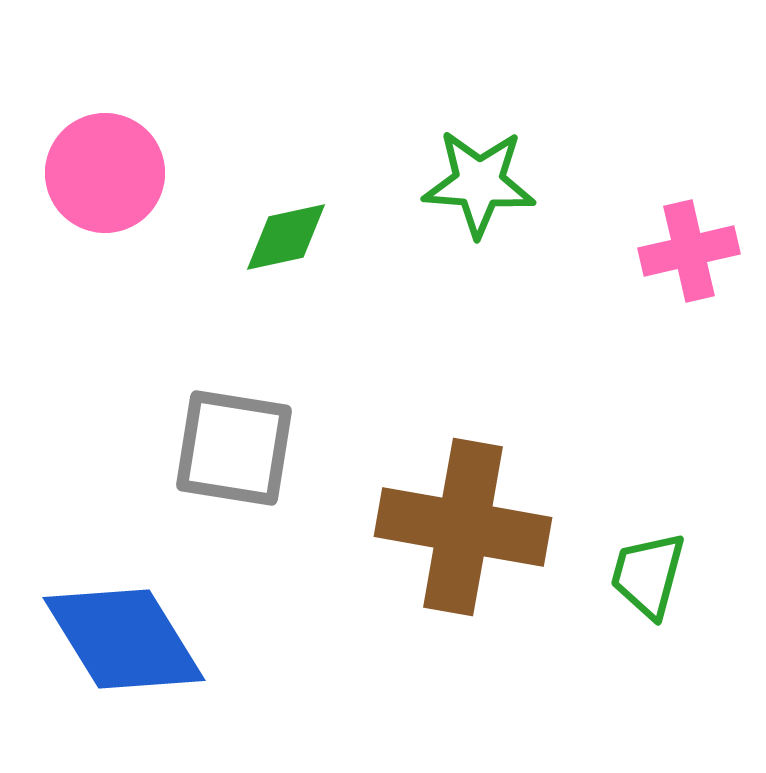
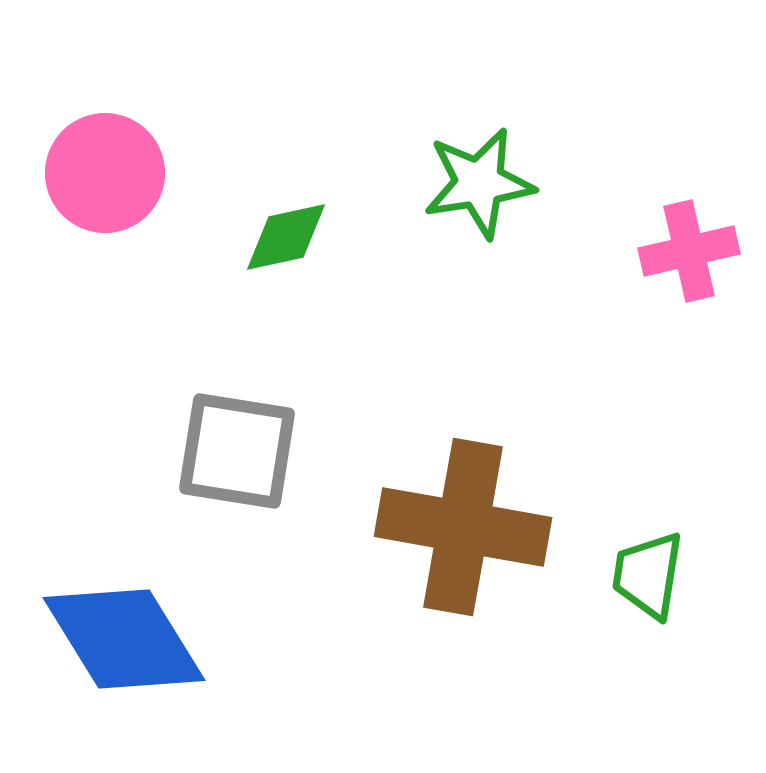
green star: rotated 13 degrees counterclockwise
gray square: moved 3 px right, 3 px down
green trapezoid: rotated 6 degrees counterclockwise
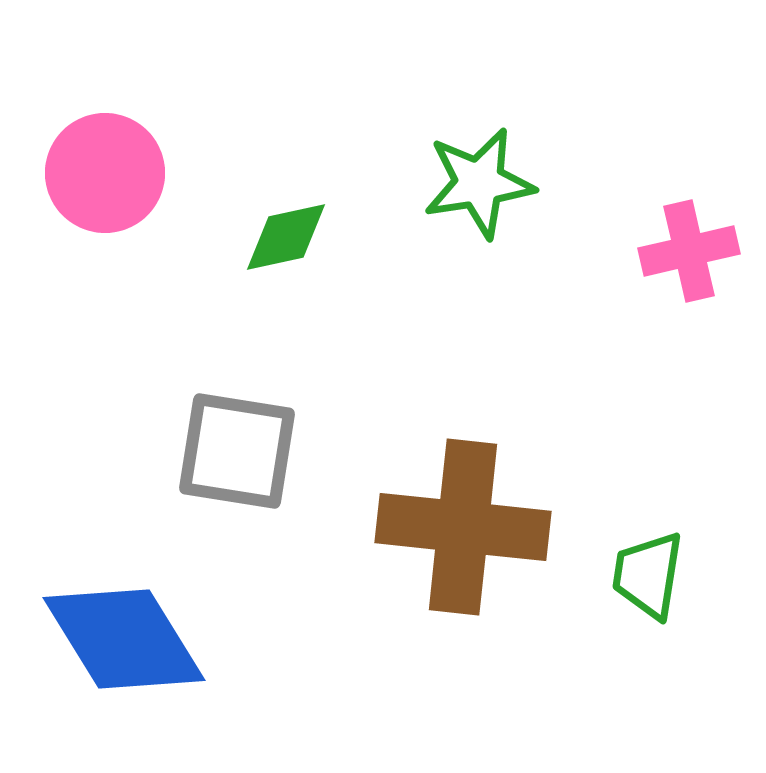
brown cross: rotated 4 degrees counterclockwise
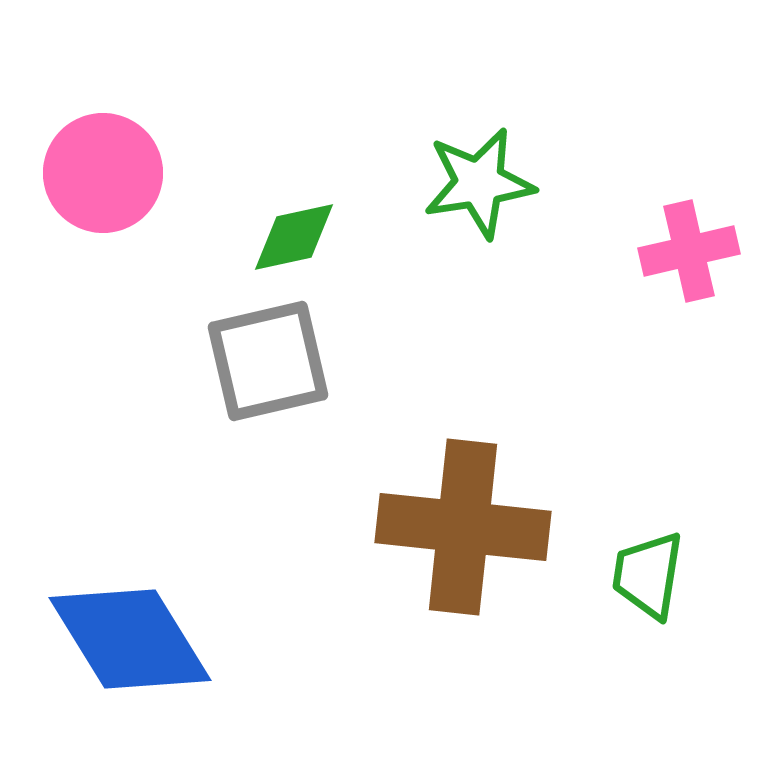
pink circle: moved 2 px left
green diamond: moved 8 px right
gray square: moved 31 px right, 90 px up; rotated 22 degrees counterclockwise
blue diamond: moved 6 px right
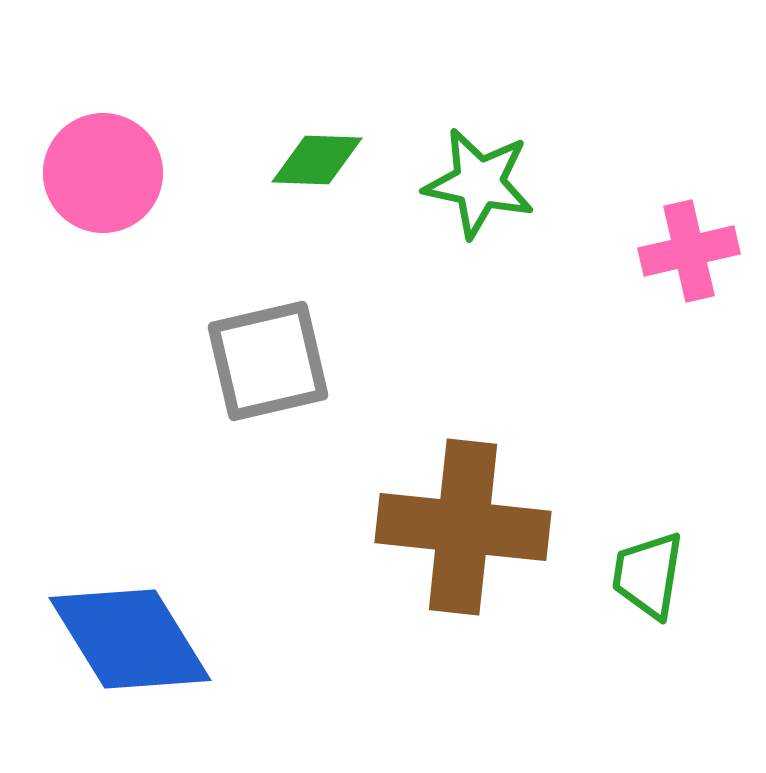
green star: rotated 21 degrees clockwise
green diamond: moved 23 px right, 77 px up; rotated 14 degrees clockwise
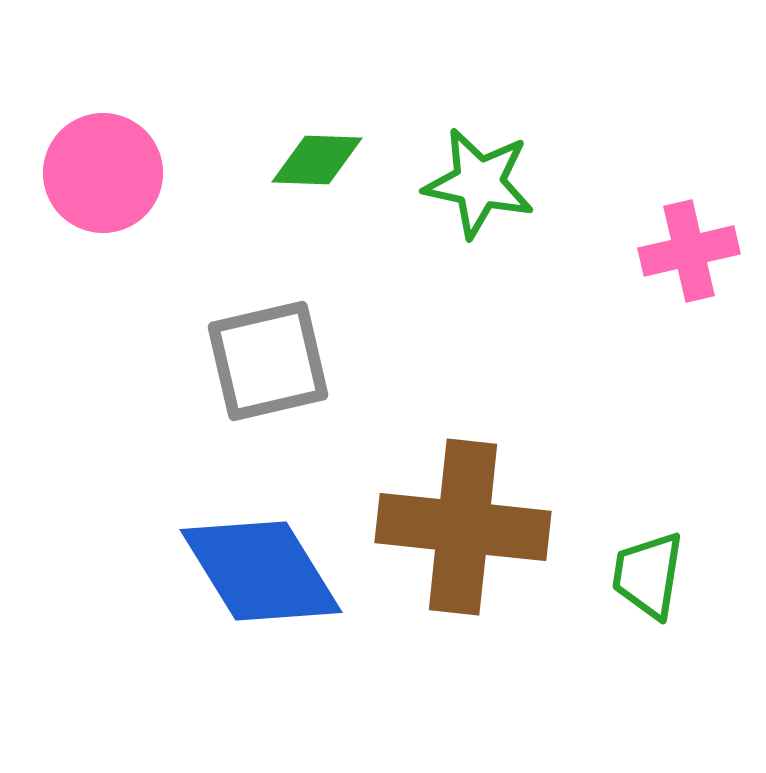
blue diamond: moved 131 px right, 68 px up
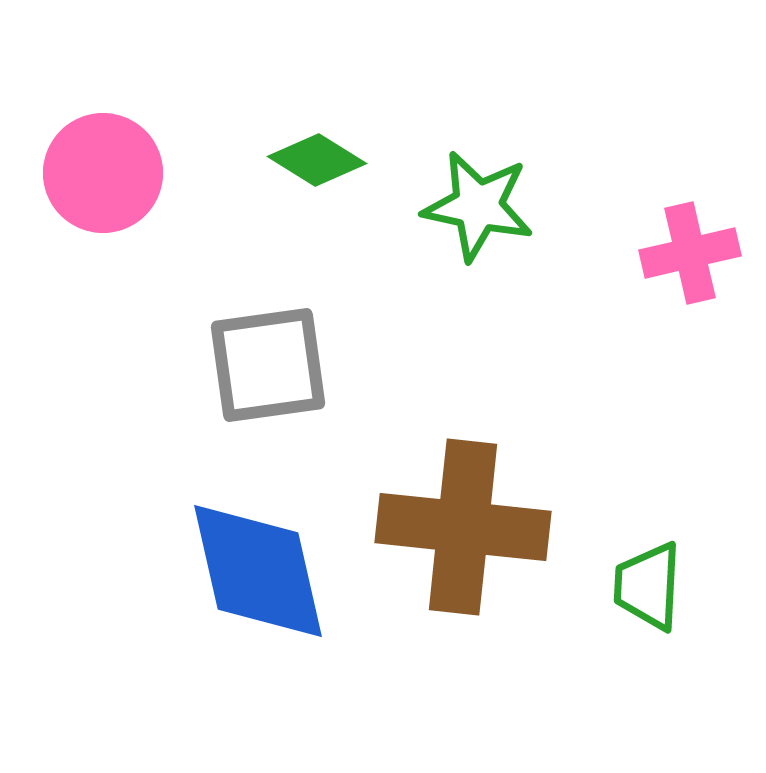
green diamond: rotated 30 degrees clockwise
green star: moved 1 px left, 23 px down
pink cross: moved 1 px right, 2 px down
gray square: moved 4 px down; rotated 5 degrees clockwise
blue diamond: moved 3 px left; rotated 19 degrees clockwise
green trapezoid: moved 11 px down; rotated 6 degrees counterclockwise
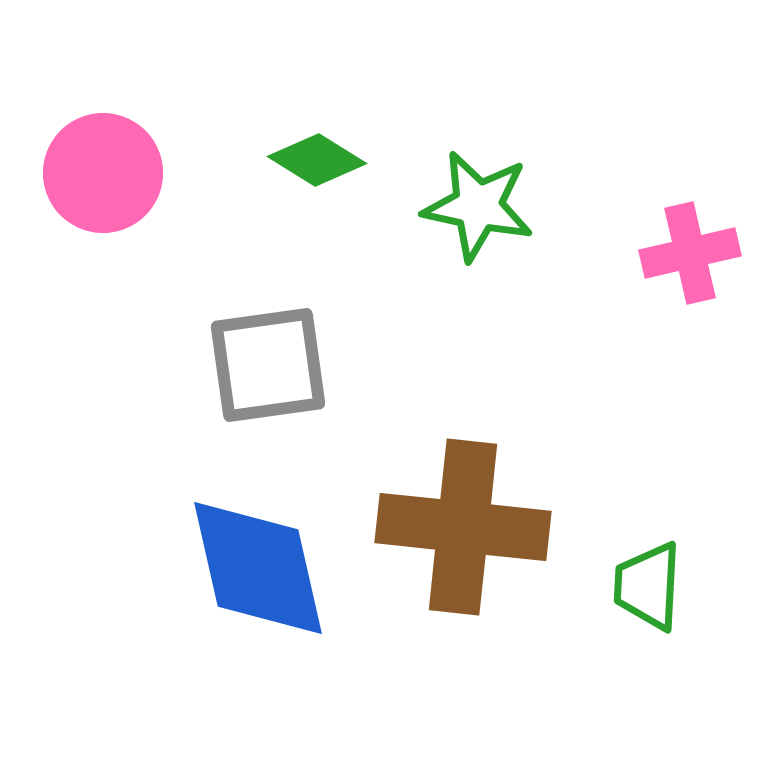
blue diamond: moved 3 px up
